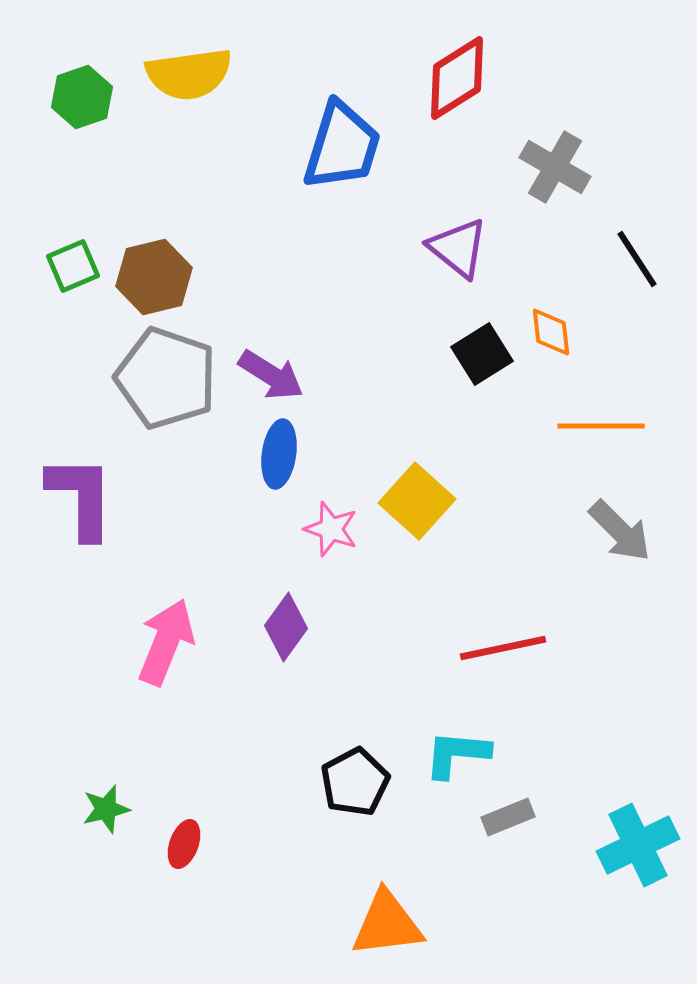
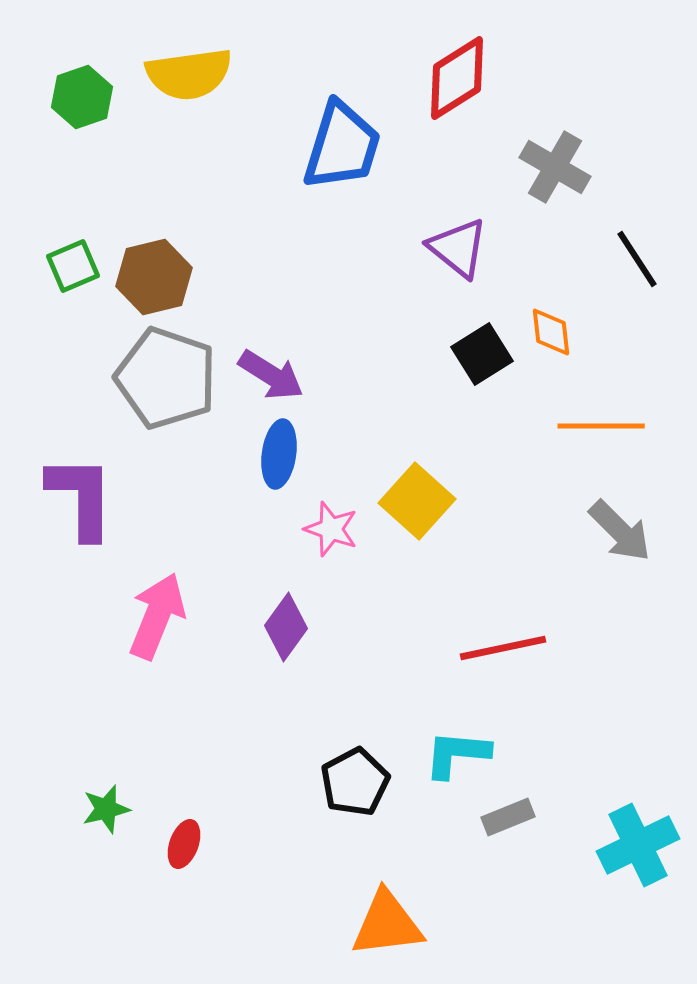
pink arrow: moved 9 px left, 26 px up
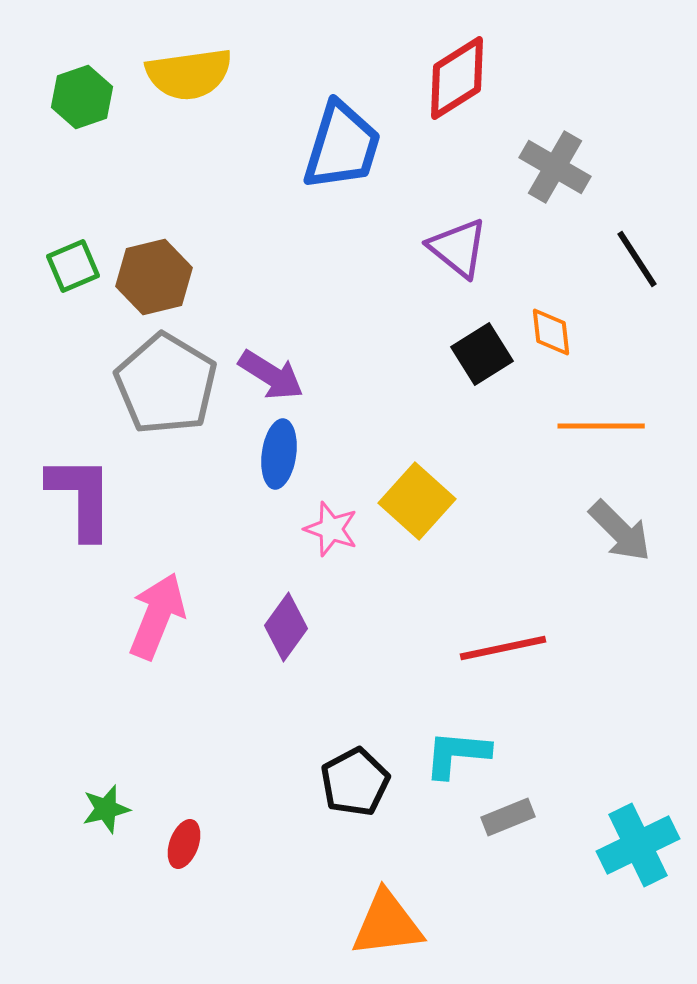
gray pentagon: moved 6 px down; rotated 12 degrees clockwise
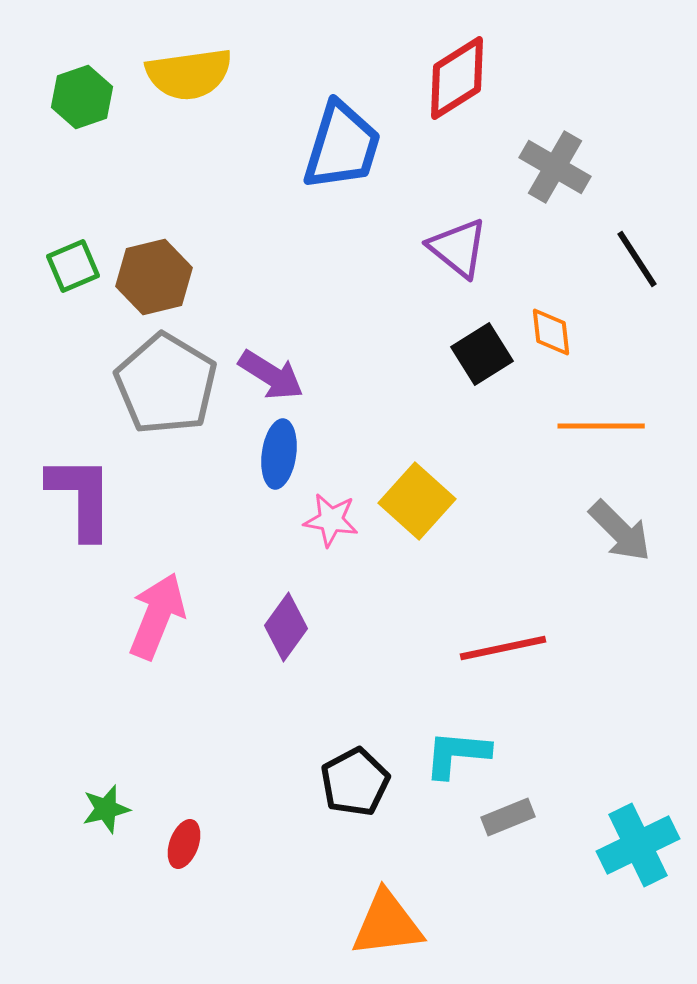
pink star: moved 9 px up; rotated 10 degrees counterclockwise
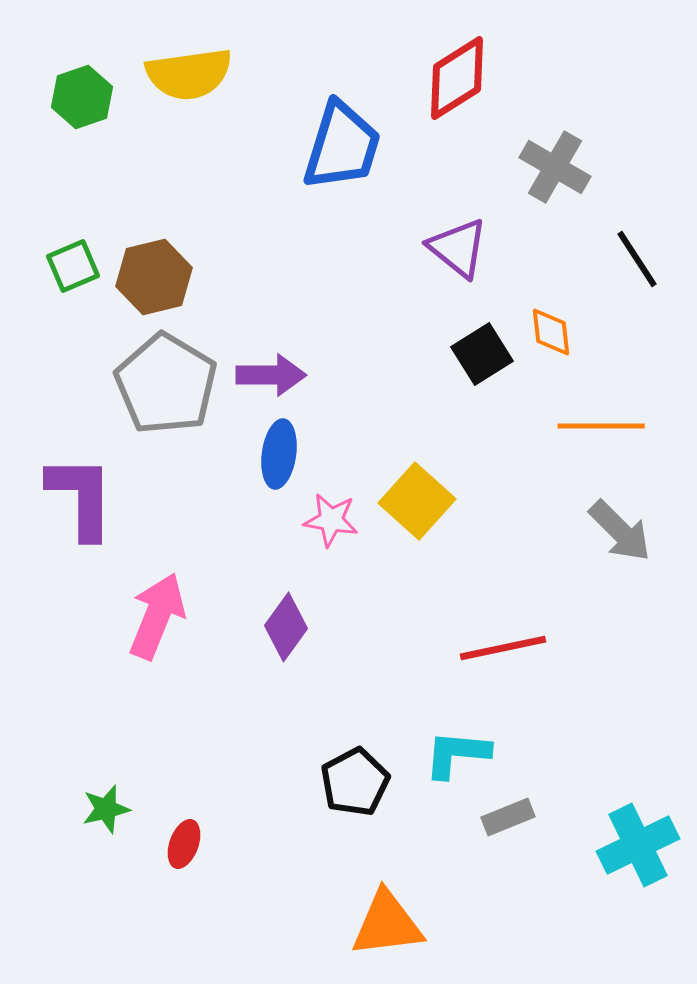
purple arrow: rotated 32 degrees counterclockwise
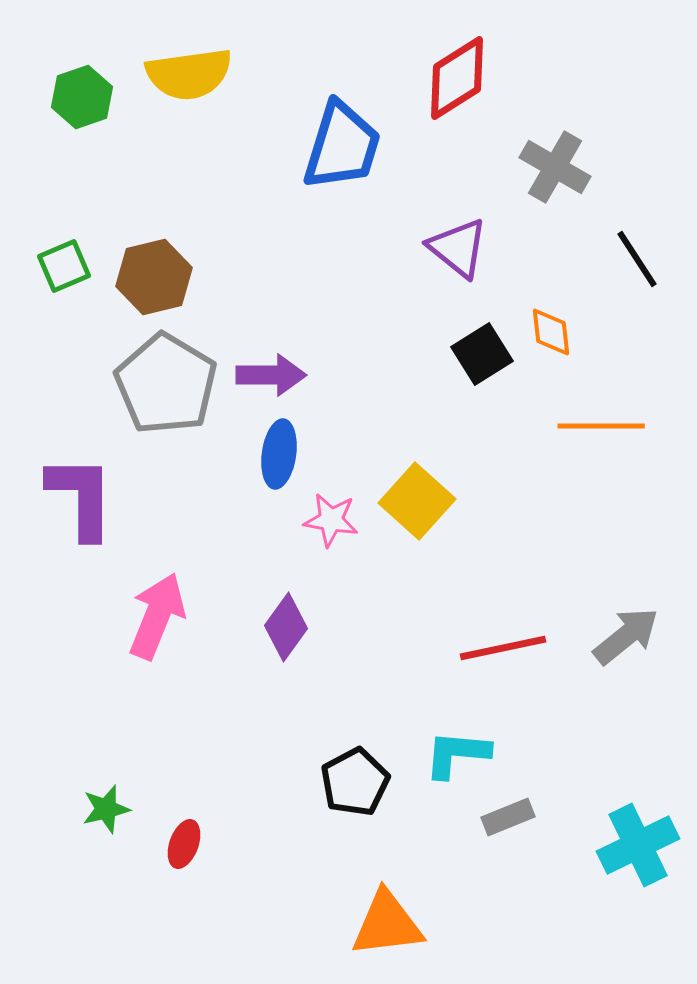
green square: moved 9 px left
gray arrow: moved 6 px right, 105 px down; rotated 84 degrees counterclockwise
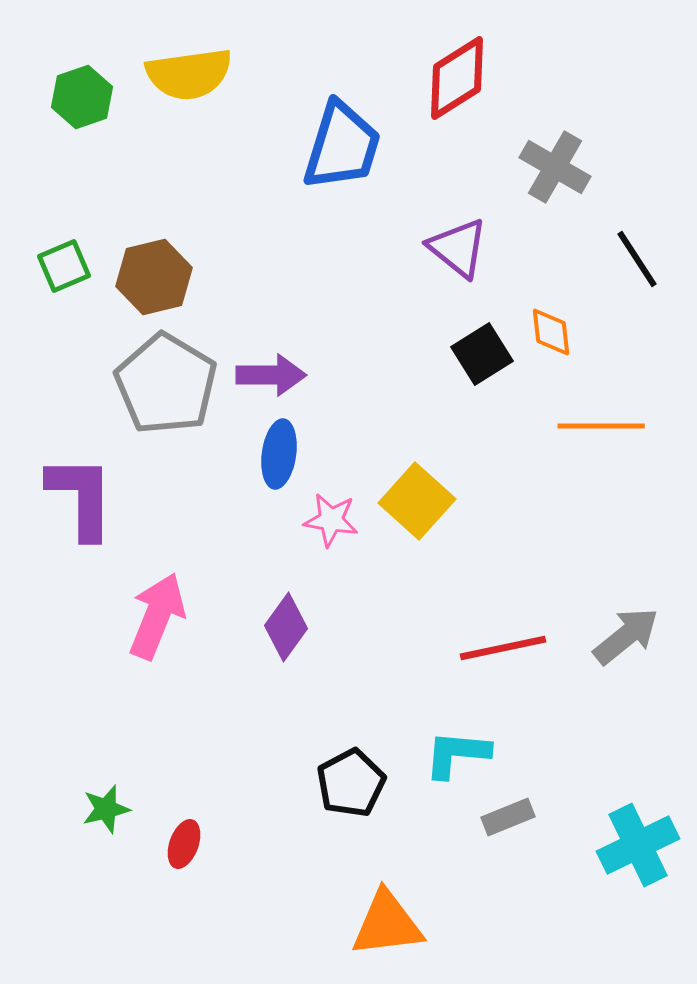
black pentagon: moved 4 px left, 1 px down
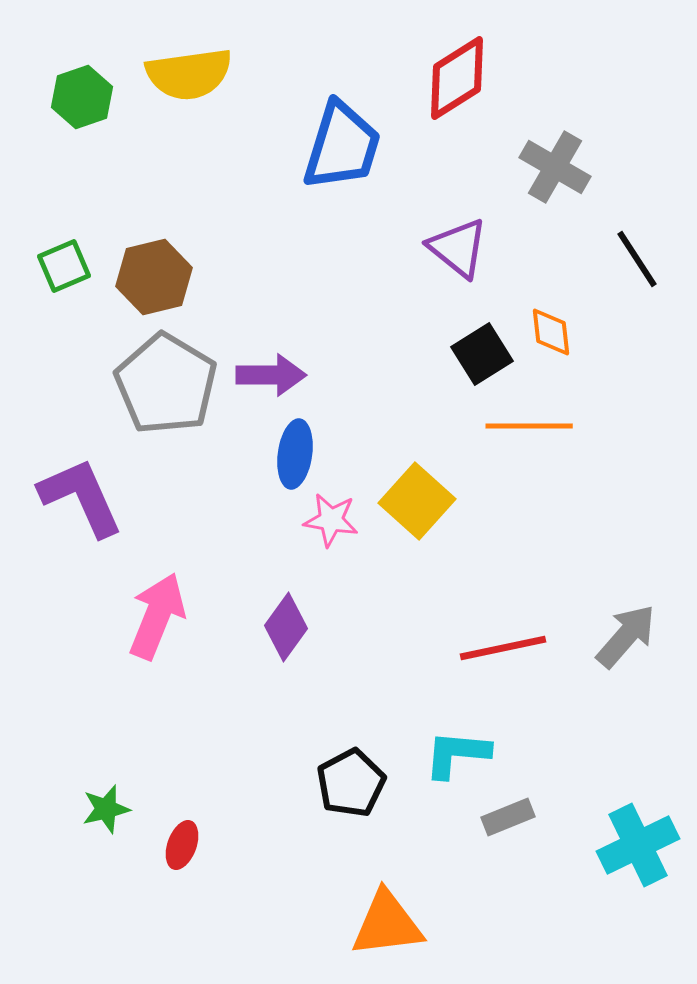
orange line: moved 72 px left
blue ellipse: moved 16 px right
purple L-shape: rotated 24 degrees counterclockwise
gray arrow: rotated 10 degrees counterclockwise
red ellipse: moved 2 px left, 1 px down
